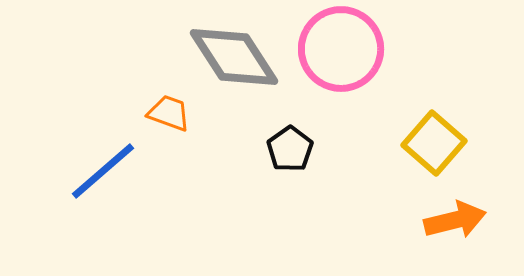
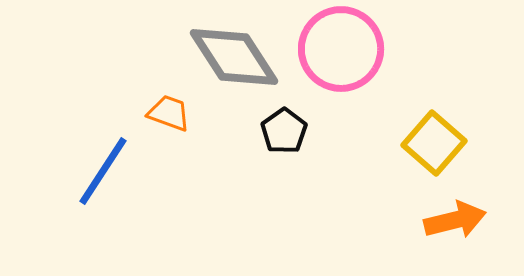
black pentagon: moved 6 px left, 18 px up
blue line: rotated 16 degrees counterclockwise
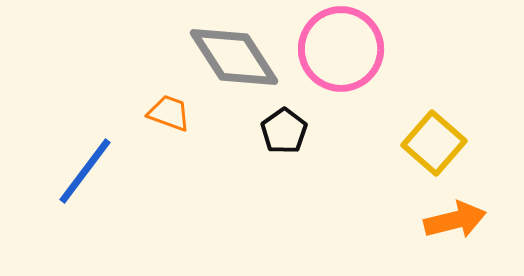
blue line: moved 18 px left; rotated 4 degrees clockwise
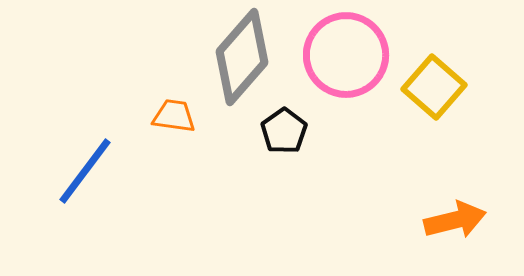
pink circle: moved 5 px right, 6 px down
gray diamond: moved 8 px right; rotated 74 degrees clockwise
orange trapezoid: moved 5 px right, 3 px down; rotated 12 degrees counterclockwise
yellow square: moved 56 px up
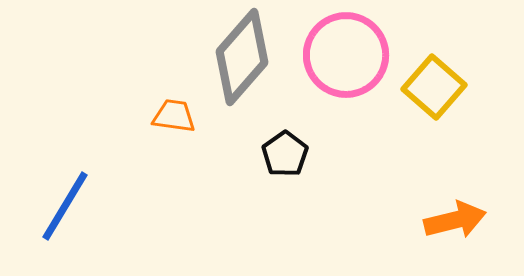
black pentagon: moved 1 px right, 23 px down
blue line: moved 20 px left, 35 px down; rotated 6 degrees counterclockwise
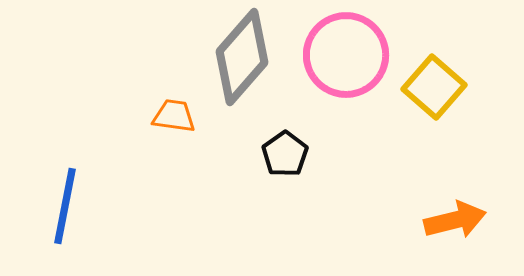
blue line: rotated 20 degrees counterclockwise
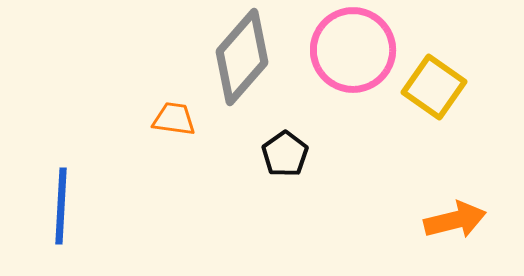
pink circle: moved 7 px right, 5 px up
yellow square: rotated 6 degrees counterclockwise
orange trapezoid: moved 3 px down
blue line: moved 4 px left; rotated 8 degrees counterclockwise
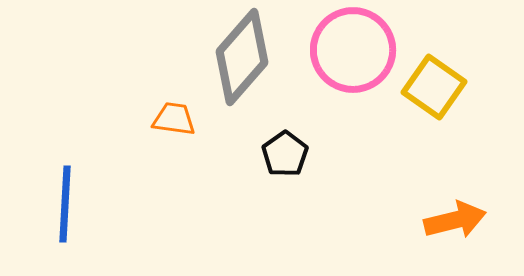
blue line: moved 4 px right, 2 px up
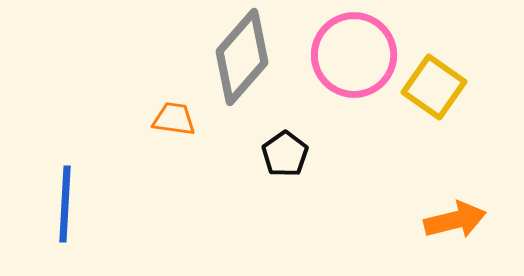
pink circle: moved 1 px right, 5 px down
